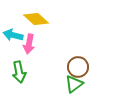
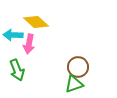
yellow diamond: moved 3 px down
cyan arrow: rotated 12 degrees counterclockwise
green arrow: moved 2 px left, 2 px up; rotated 10 degrees counterclockwise
green triangle: rotated 18 degrees clockwise
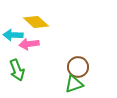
pink arrow: rotated 72 degrees clockwise
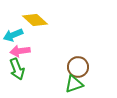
yellow diamond: moved 1 px left, 2 px up
cyan arrow: rotated 24 degrees counterclockwise
pink arrow: moved 9 px left, 7 px down
green arrow: moved 1 px up
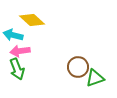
yellow diamond: moved 3 px left
cyan arrow: rotated 36 degrees clockwise
green triangle: moved 21 px right, 6 px up
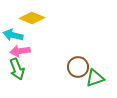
yellow diamond: moved 2 px up; rotated 20 degrees counterclockwise
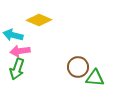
yellow diamond: moved 7 px right, 2 px down
green arrow: rotated 40 degrees clockwise
green triangle: rotated 24 degrees clockwise
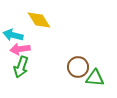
yellow diamond: rotated 35 degrees clockwise
pink arrow: moved 2 px up
green arrow: moved 4 px right, 2 px up
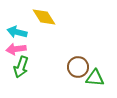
yellow diamond: moved 5 px right, 3 px up
cyan arrow: moved 4 px right, 3 px up
pink arrow: moved 4 px left
